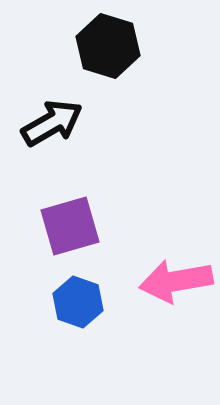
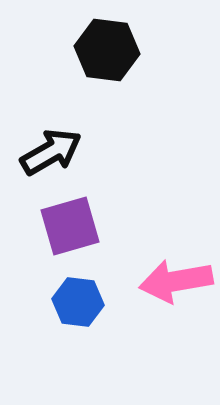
black hexagon: moved 1 px left, 4 px down; rotated 10 degrees counterclockwise
black arrow: moved 1 px left, 29 px down
blue hexagon: rotated 12 degrees counterclockwise
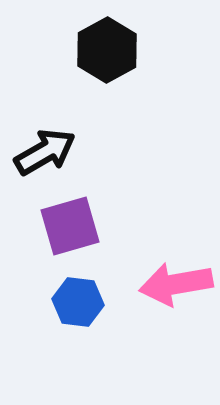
black hexagon: rotated 24 degrees clockwise
black arrow: moved 6 px left
pink arrow: moved 3 px down
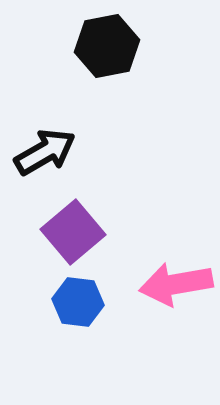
black hexagon: moved 4 px up; rotated 18 degrees clockwise
purple square: moved 3 px right, 6 px down; rotated 24 degrees counterclockwise
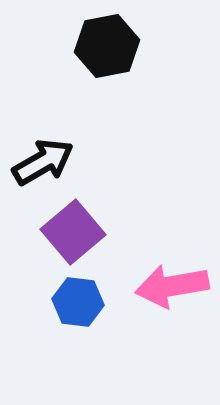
black arrow: moved 2 px left, 10 px down
pink arrow: moved 4 px left, 2 px down
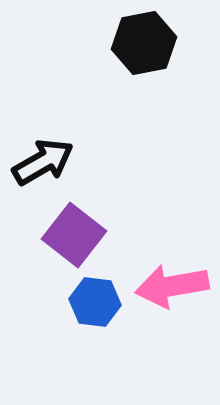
black hexagon: moved 37 px right, 3 px up
purple square: moved 1 px right, 3 px down; rotated 12 degrees counterclockwise
blue hexagon: moved 17 px right
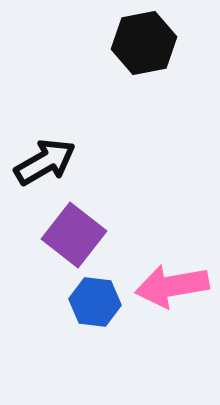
black arrow: moved 2 px right
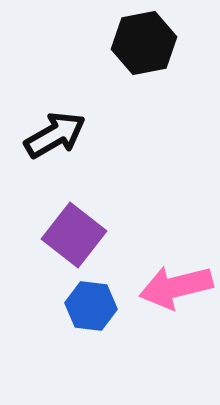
black arrow: moved 10 px right, 27 px up
pink arrow: moved 4 px right, 1 px down; rotated 4 degrees counterclockwise
blue hexagon: moved 4 px left, 4 px down
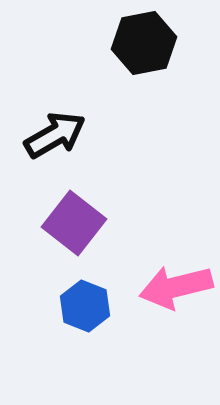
purple square: moved 12 px up
blue hexagon: moved 6 px left; rotated 15 degrees clockwise
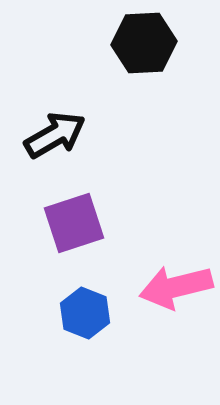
black hexagon: rotated 8 degrees clockwise
purple square: rotated 34 degrees clockwise
blue hexagon: moved 7 px down
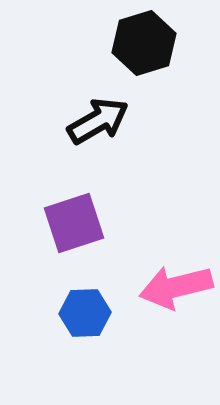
black hexagon: rotated 14 degrees counterclockwise
black arrow: moved 43 px right, 14 px up
blue hexagon: rotated 24 degrees counterclockwise
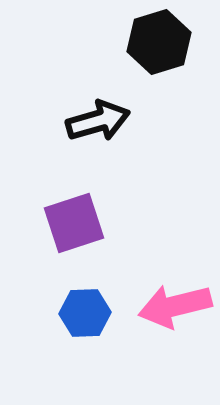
black hexagon: moved 15 px right, 1 px up
black arrow: rotated 14 degrees clockwise
pink arrow: moved 1 px left, 19 px down
